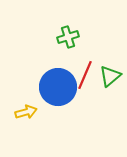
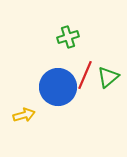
green triangle: moved 2 px left, 1 px down
yellow arrow: moved 2 px left, 3 px down
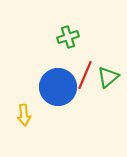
yellow arrow: rotated 100 degrees clockwise
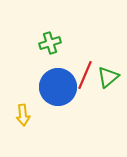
green cross: moved 18 px left, 6 px down
yellow arrow: moved 1 px left
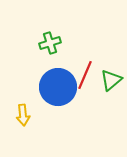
green triangle: moved 3 px right, 3 px down
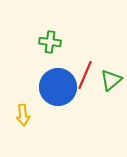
green cross: moved 1 px up; rotated 25 degrees clockwise
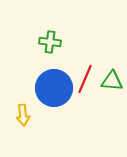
red line: moved 4 px down
green triangle: moved 1 px right, 1 px down; rotated 45 degrees clockwise
blue circle: moved 4 px left, 1 px down
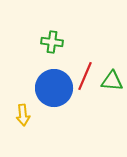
green cross: moved 2 px right
red line: moved 3 px up
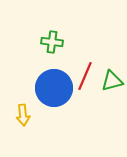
green triangle: rotated 20 degrees counterclockwise
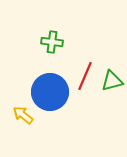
blue circle: moved 4 px left, 4 px down
yellow arrow: rotated 135 degrees clockwise
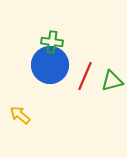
blue circle: moved 27 px up
yellow arrow: moved 3 px left
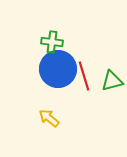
blue circle: moved 8 px right, 4 px down
red line: moved 1 px left; rotated 40 degrees counterclockwise
yellow arrow: moved 29 px right, 3 px down
